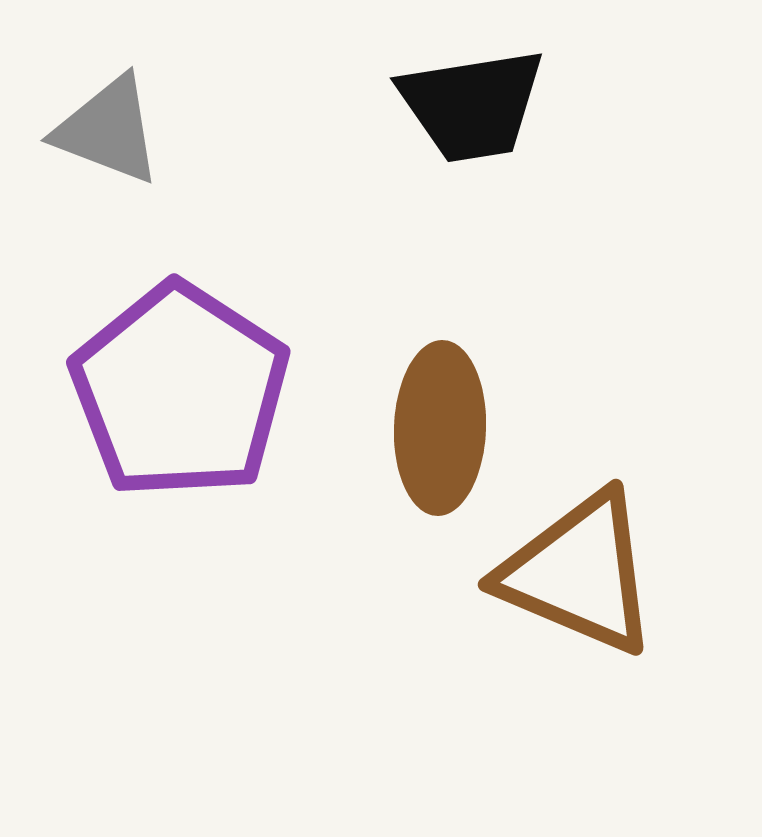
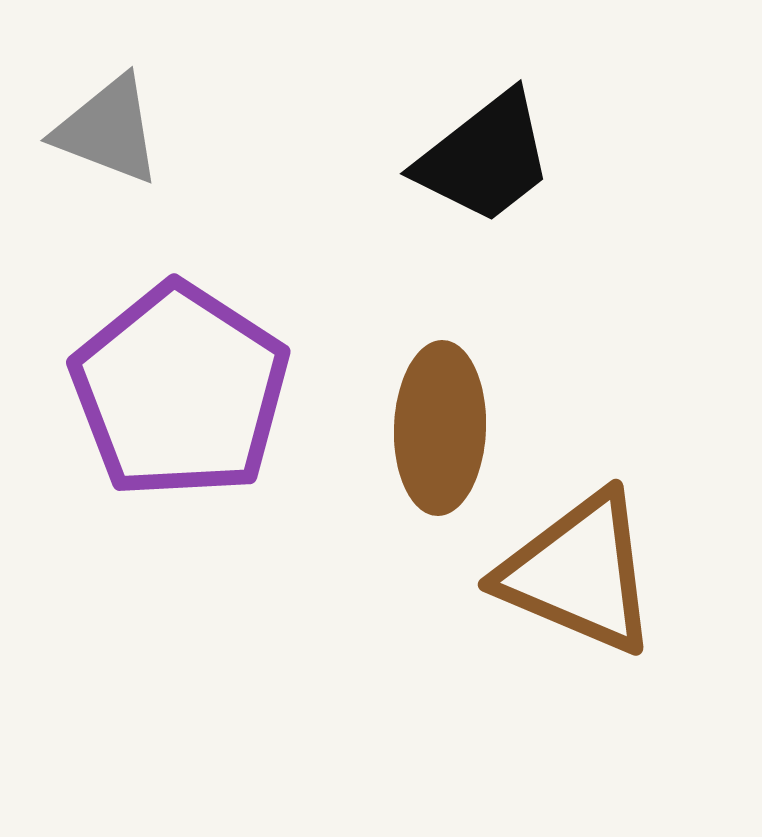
black trapezoid: moved 13 px right, 53 px down; rotated 29 degrees counterclockwise
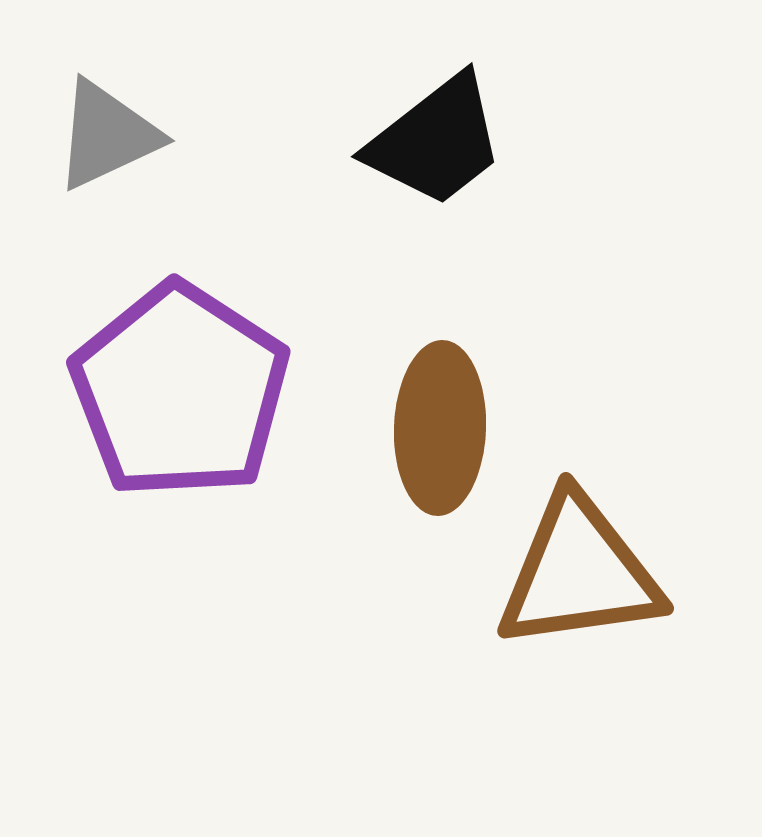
gray triangle: moved 1 px left, 5 px down; rotated 46 degrees counterclockwise
black trapezoid: moved 49 px left, 17 px up
brown triangle: rotated 31 degrees counterclockwise
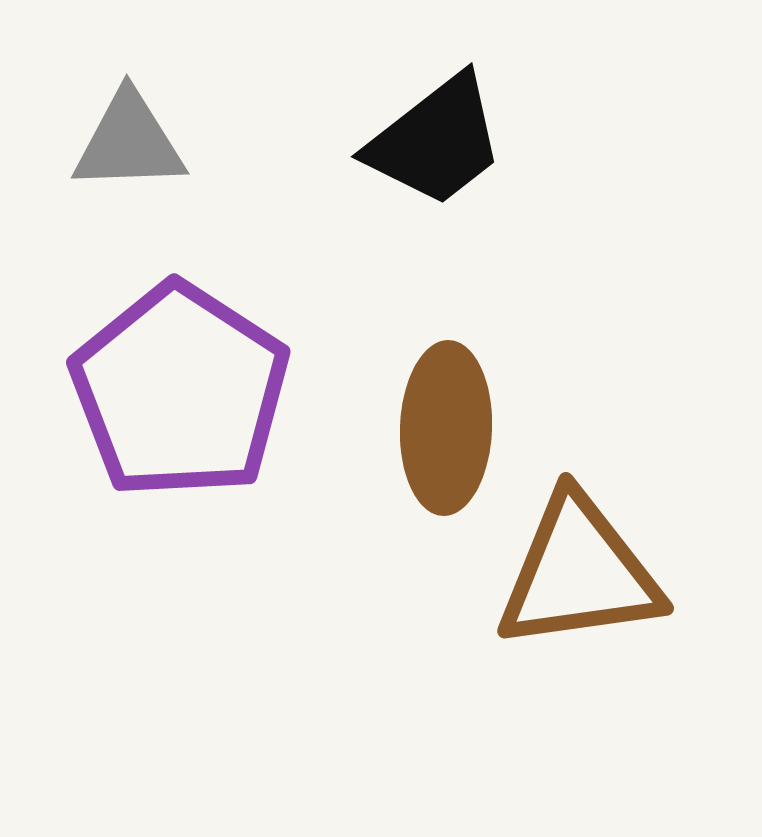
gray triangle: moved 22 px right, 7 px down; rotated 23 degrees clockwise
brown ellipse: moved 6 px right
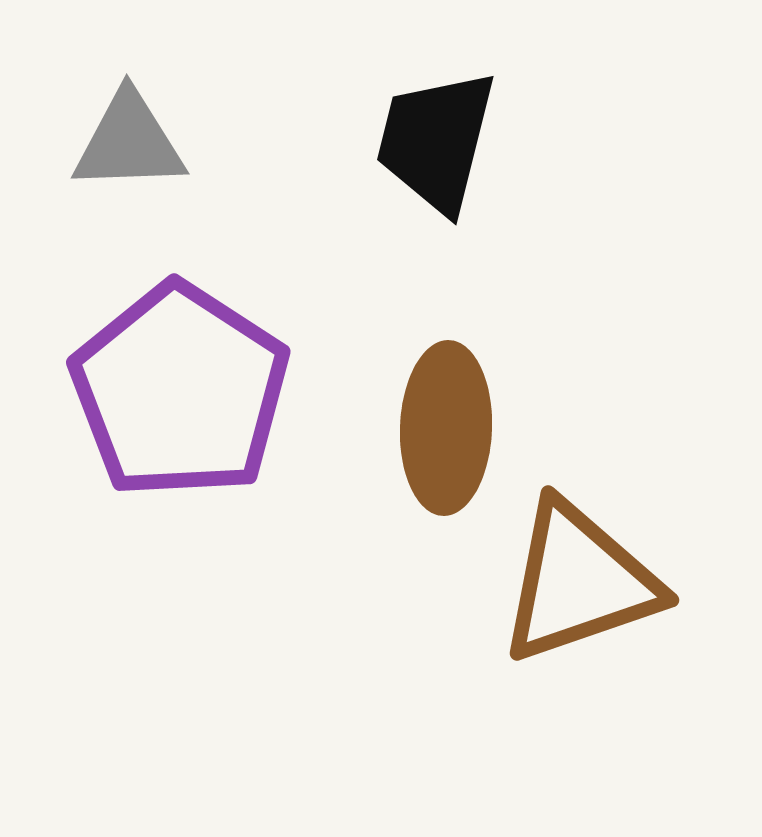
black trapezoid: rotated 142 degrees clockwise
brown triangle: moved 9 px down; rotated 11 degrees counterclockwise
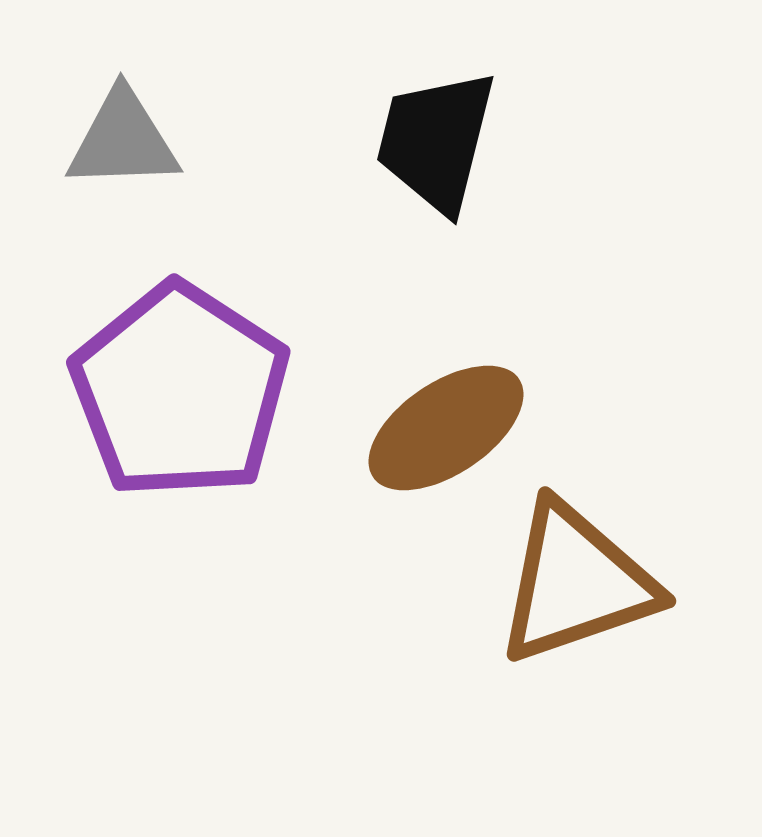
gray triangle: moved 6 px left, 2 px up
brown ellipse: rotated 54 degrees clockwise
brown triangle: moved 3 px left, 1 px down
